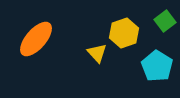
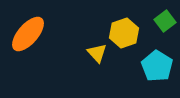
orange ellipse: moved 8 px left, 5 px up
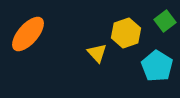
yellow hexagon: moved 2 px right
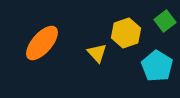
orange ellipse: moved 14 px right, 9 px down
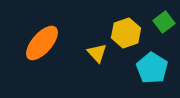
green square: moved 1 px left, 1 px down
cyan pentagon: moved 5 px left, 2 px down
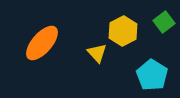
yellow hexagon: moved 3 px left, 2 px up; rotated 8 degrees counterclockwise
cyan pentagon: moved 7 px down
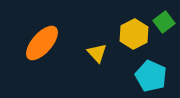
yellow hexagon: moved 11 px right, 3 px down
cyan pentagon: moved 1 px left, 1 px down; rotated 8 degrees counterclockwise
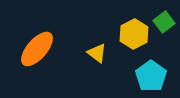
orange ellipse: moved 5 px left, 6 px down
yellow triangle: rotated 10 degrees counterclockwise
cyan pentagon: rotated 12 degrees clockwise
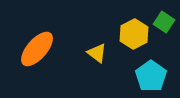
green square: rotated 20 degrees counterclockwise
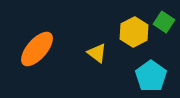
yellow hexagon: moved 2 px up
